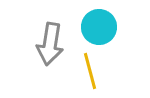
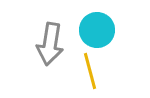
cyan circle: moved 2 px left, 3 px down
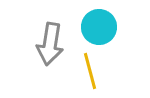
cyan circle: moved 2 px right, 3 px up
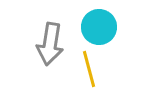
yellow line: moved 1 px left, 2 px up
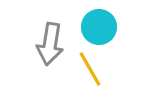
yellow line: moved 1 px right; rotated 15 degrees counterclockwise
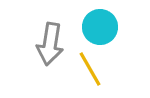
cyan circle: moved 1 px right
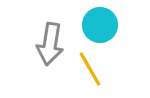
cyan circle: moved 2 px up
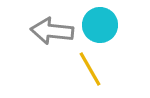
gray arrow: moved 2 px right, 13 px up; rotated 87 degrees clockwise
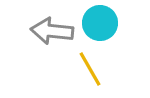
cyan circle: moved 2 px up
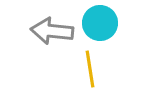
yellow line: rotated 21 degrees clockwise
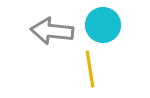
cyan circle: moved 3 px right, 2 px down
